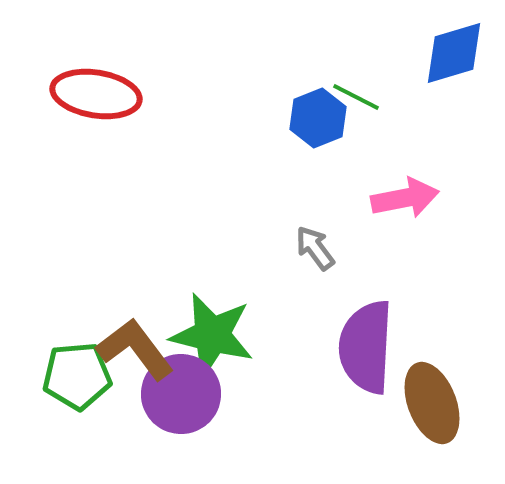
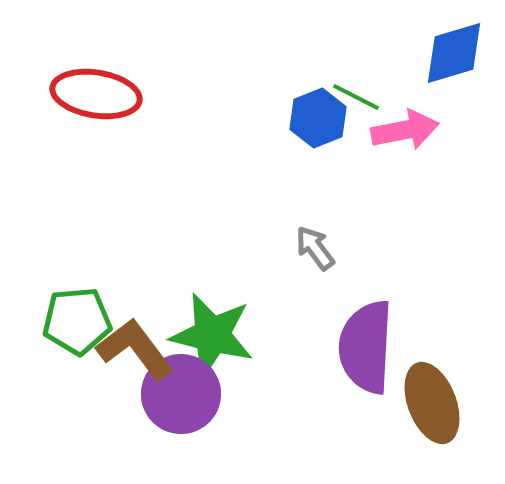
pink arrow: moved 68 px up
green pentagon: moved 55 px up
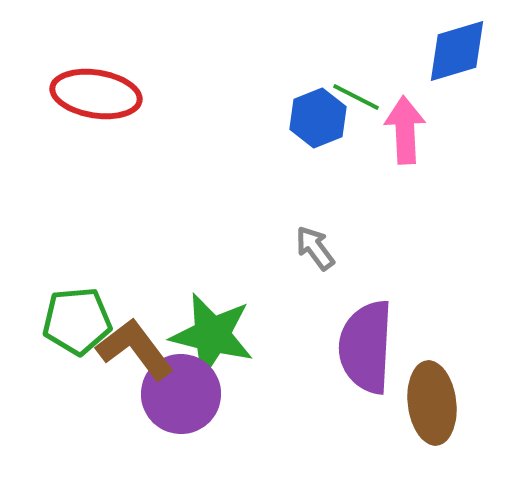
blue diamond: moved 3 px right, 2 px up
pink arrow: rotated 82 degrees counterclockwise
brown ellipse: rotated 14 degrees clockwise
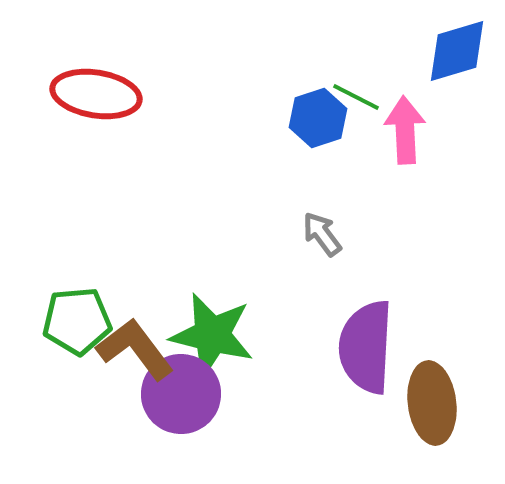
blue hexagon: rotated 4 degrees clockwise
gray arrow: moved 7 px right, 14 px up
